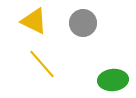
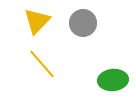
yellow triangle: moved 3 px right; rotated 48 degrees clockwise
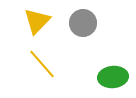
green ellipse: moved 3 px up
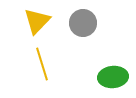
yellow line: rotated 24 degrees clockwise
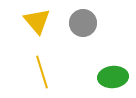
yellow triangle: rotated 24 degrees counterclockwise
yellow line: moved 8 px down
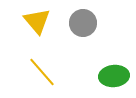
yellow line: rotated 24 degrees counterclockwise
green ellipse: moved 1 px right, 1 px up
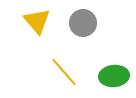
yellow line: moved 22 px right
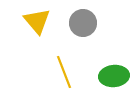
yellow line: rotated 20 degrees clockwise
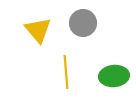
yellow triangle: moved 1 px right, 9 px down
yellow line: moved 2 px right; rotated 16 degrees clockwise
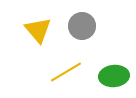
gray circle: moved 1 px left, 3 px down
yellow line: rotated 64 degrees clockwise
